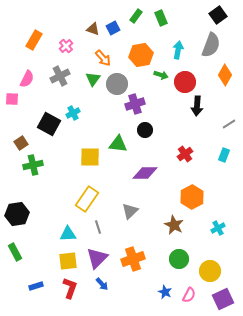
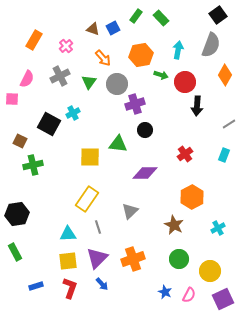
green rectangle at (161, 18): rotated 21 degrees counterclockwise
green triangle at (93, 79): moved 4 px left, 3 px down
brown square at (21, 143): moved 1 px left, 2 px up; rotated 32 degrees counterclockwise
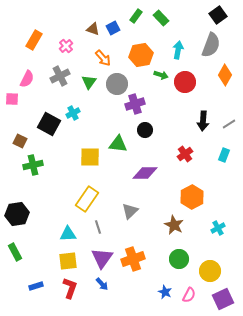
black arrow at (197, 106): moved 6 px right, 15 px down
purple triangle at (97, 258): moved 5 px right; rotated 10 degrees counterclockwise
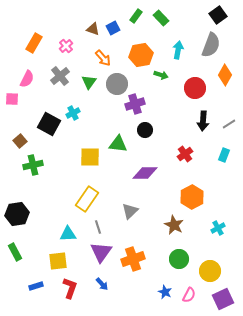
orange rectangle at (34, 40): moved 3 px down
gray cross at (60, 76): rotated 12 degrees counterclockwise
red circle at (185, 82): moved 10 px right, 6 px down
brown square at (20, 141): rotated 24 degrees clockwise
purple triangle at (102, 258): moved 1 px left, 6 px up
yellow square at (68, 261): moved 10 px left
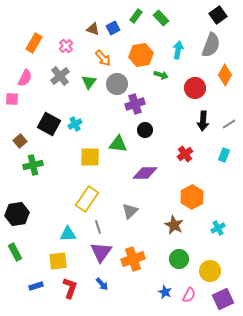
pink semicircle at (27, 79): moved 2 px left, 1 px up
cyan cross at (73, 113): moved 2 px right, 11 px down
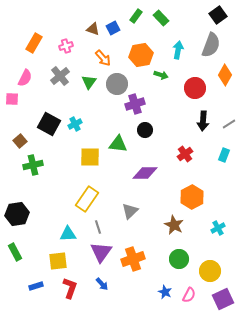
pink cross at (66, 46): rotated 24 degrees clockwise
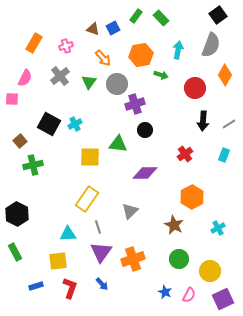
black hexagon at (17, 214): rotated 25 degrees counterclockwise
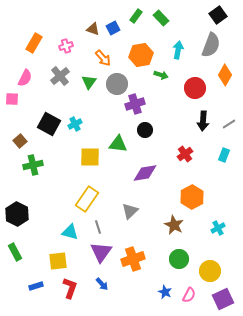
purple diamond at (145, 173): rotated 10 degrees counterclockwise
cyan triangle at (68, 234): moved 2 px right, 2 px up; rotated 18 degrees clockwise
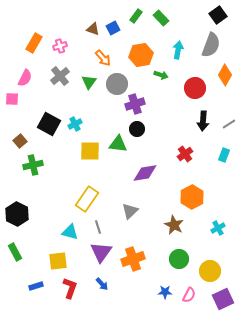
pink cross at (66, 46): moved 6 px left
black circle at (145, 130): moved 8 px left, 1 px up
yellow square at (90, 157): moved 6 px up
blue star at (165, 292): rotated 24 degrees counterclockwise
